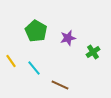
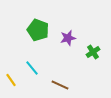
green pentagon: moved 2 px right, 1 px up; rotated 10 degrees counterclockwise
yellow line: moved 19 px down
cyan line: moved 2 px left
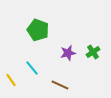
purple star: moved 15 px down
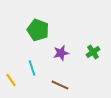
purple star: moved 7 px left
cyan line: rotated 21 degrees clockwise
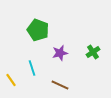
purple star: moved 1 px left
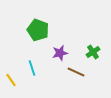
brown line: moved 16 px right, 13 px up
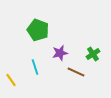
green cross: moved 2 px down
cyan line: moved 3 px right, 1 px up
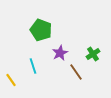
green pentagon: moved 3 px right
purple star: rotated 14 degrees counterclockwise
cyan line: moved 2 px left, 1 px up
brown line: rotated 30 degrees clockwise
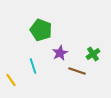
brown line: moved 1 px right, 1 px up; rotated 36 degrees counterclockwise
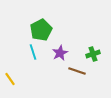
green pentagon: rotated 25 degrees clockwise
green cross: rotated 16 degrees clockwise
cyan line: moved 14 px up
yellow line: moved 1 px left, 1 px up
